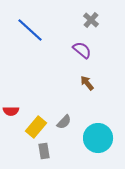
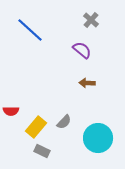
brown arrow: rotated 49 degrees counterclockwise
gray rectangle: moved 2 px left; rotated 56 degrees counterclockwise
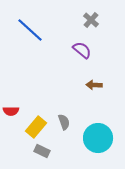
brown arrow: moved 7 px right, 2 px down
gray semicircle: rotated 63 degrees counterclockwise
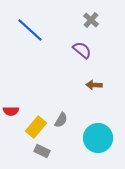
gray semicircle: moved 3 px left, 2 px up; rotated 49 degrees clockwise
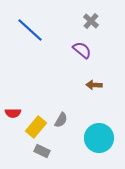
gray cross: moved 1 px down
red semicircle: moved 2 px right, 2 px down
cyan circle: moved 1 px right
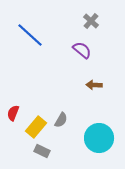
blue line: moved 5 px down
red semicircle: rotated 112 degrees clockwise
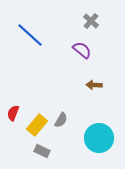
yellow rectangle: moved 1 px right, 2 px up
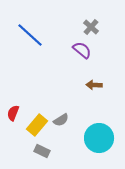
gray cross: moved 6 px down
gray semicircle: rotated 28 degrees clockwise
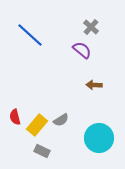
red semicircle: moved 2 px right, 4 px down; rotated 35 degrees counterclockwise
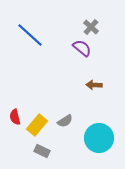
purple semicircle: moved 2 px up
gray semicircle: moved 4 px right, 1 px down
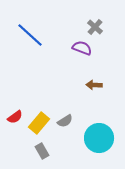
gray cross: moved 4 px right
purple semicircle: rotated 18 degrees counterclockwise
red semicircle: rotated 112 degrees counterclockwise
yellow rectangle: moved 2 px right, 2 px up
gray rectangle: rotated 35 degrees clockwise
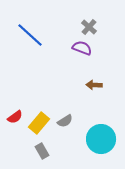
gray cross: moved 6 px left
cyan circle: moved 2 px right, 1 px down
